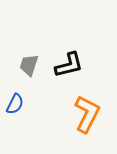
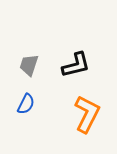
black L-shape: moved 7 px right
blue semicircle: moved 11 px right
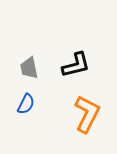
gray trapezoid: moved 3 px down; rotated 30 degrees counterclockwise
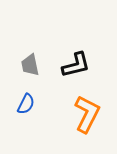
gray trapezoid: moved 1 px right, 3 px up
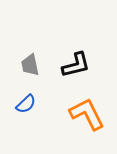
blue semicircle: rotated 20 degrees clockwise
orange L-shape: rotated 54 degrees counterclockwise
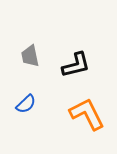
gray trapezoid: moved 9 px up
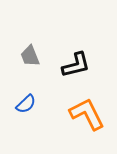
gray trapezoid: rotated 10 degrees counterclockwise
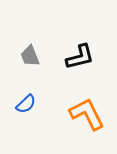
black L-shape: moved 4 px right, 8 px up
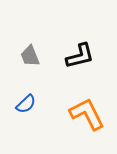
black L-shape: moved 1 px up
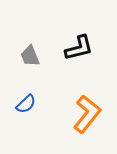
black L-shape: moved 1 px left, 8 px up
orange L-shape: rotated 66 degrees clockwise
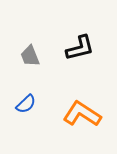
black L-shape: moved 1 px right
orange L-shape: moved 5 px left; rotated 96 degrees counterclockwise
